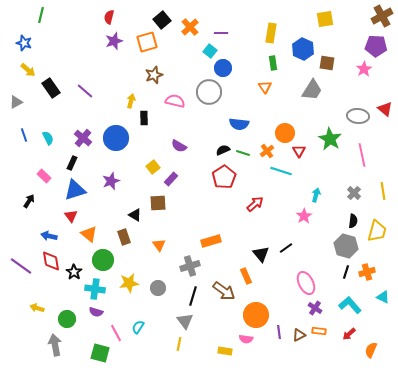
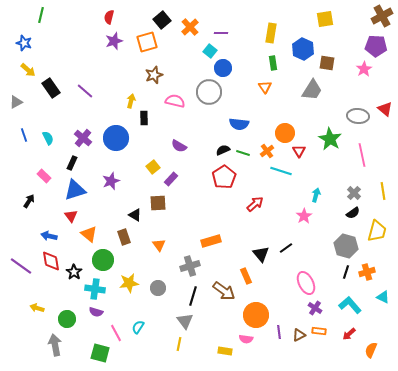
black semicircle at (353, 221): moved 8 px up; rotated 48 degrees clockwise
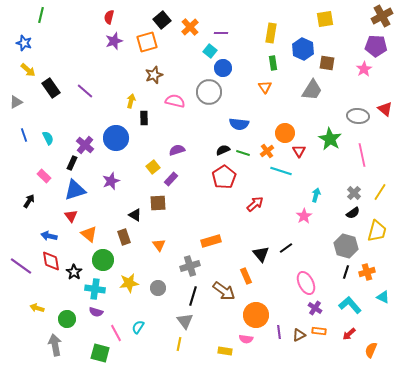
purple cross at (83, 138): moved 2 px right, 7 px down
purple semicircle at (179, 146): moved 2 px left, 4 px down; rotated 133 degrees clockwise
yellow line at (383, 191): moved 3 px left, 1 px down; rotated 42 degrees clockwise
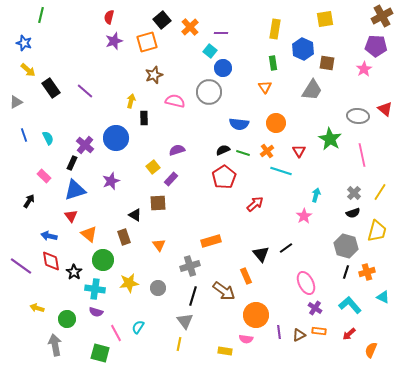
yellow rectangle at (271, 33): moved 4 px right, 4 px up
orange circle at (285, 133): moved 9 px left, 10 px up
black semicircle at (353, 213): rotated 16 degrees clockwise
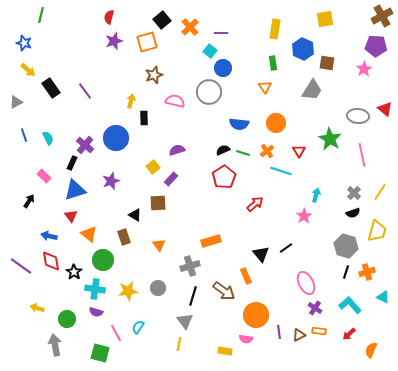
purple line at (85, 91): rotated 12 degrees clockwise
yellow star at (129, 283): moved 1 px left, 8 px down
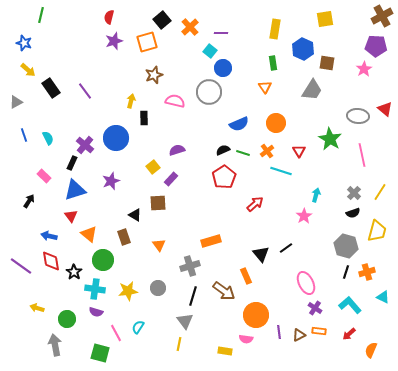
blue semicircle at (239, 124): rotated 30 degrees counterclockwise
